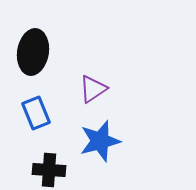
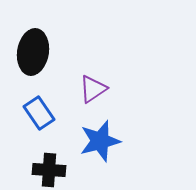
blue rectangle: moved 3 px right; rotated 12 degrees counterclockwise
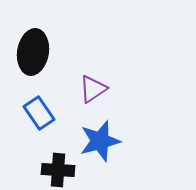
black cross: moved 9 px right
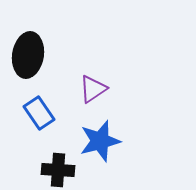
black ellipse: moved 5 px left, 3 px down
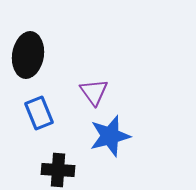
purple triangle: moved 1 px right, 3 px down; rotated 32 degrees counterclockwise
blue rectangle: rotated 12 degrees clockwise
blue star: moved 10 px right, 5 px up
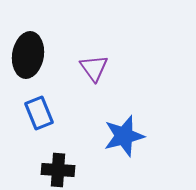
purple triangle: moved 24 px up
blue star: moved 14 px right
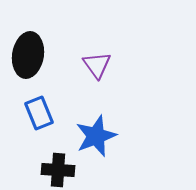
purple triangle: moved 3 px right, 3 px up
blue star: moved 28 px left; rotated 6 degrees counterclockwise
